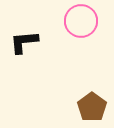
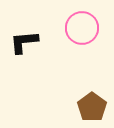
pink circle: moved 1 px right, 7 px down
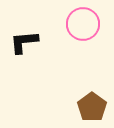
pink circle: moved 1 px right, 4 px up
